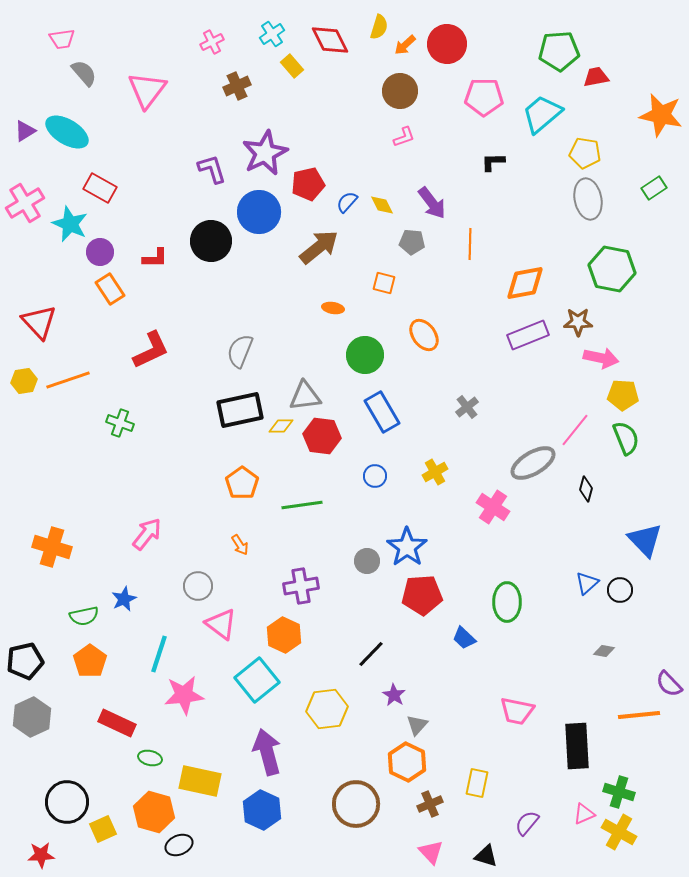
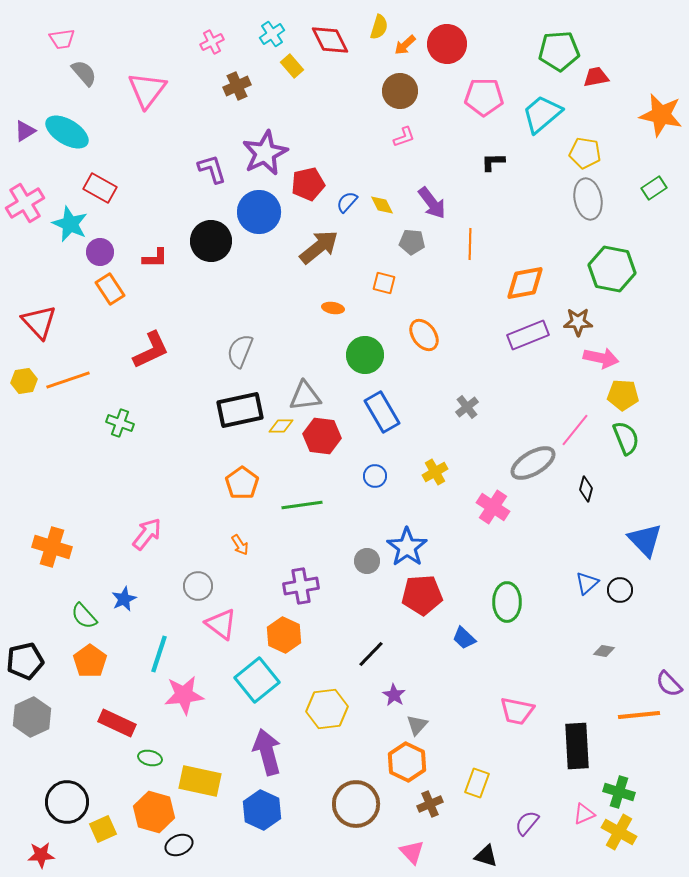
green semicircle at (84, 616): rotated 60 degrees clockwise
yellow rectangle at (477, 783): rotated 8 degrees clockwise
pink triangle at (431, 852): moved 19 px left
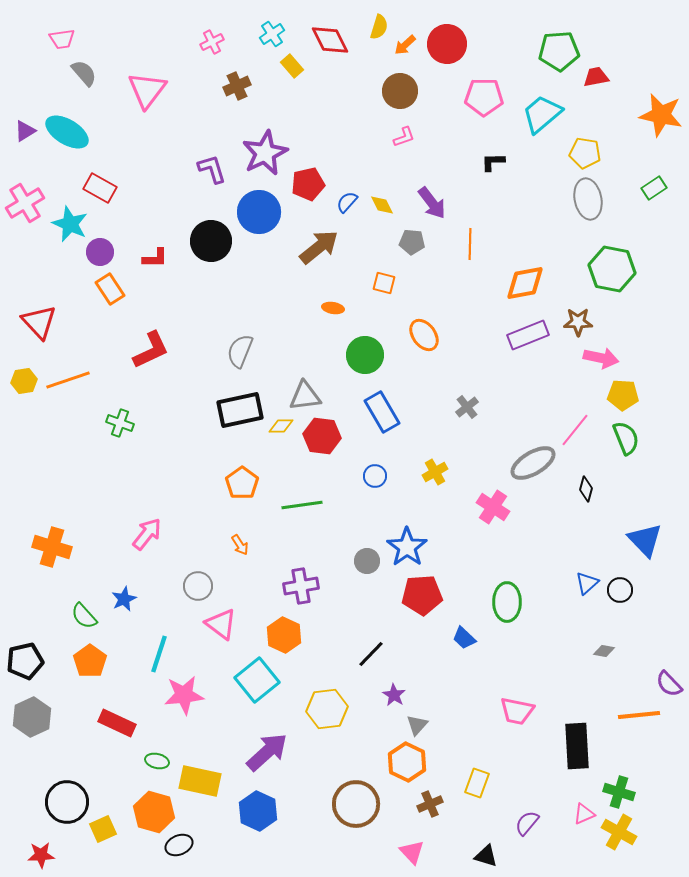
purple arrow at (267, 752): rotated 63 degrees clockwise
green ellipse at (150, 758): moved 7 px right, 3 px down
blue hexagon at (262, 810): moved 4 px left, 1 px down
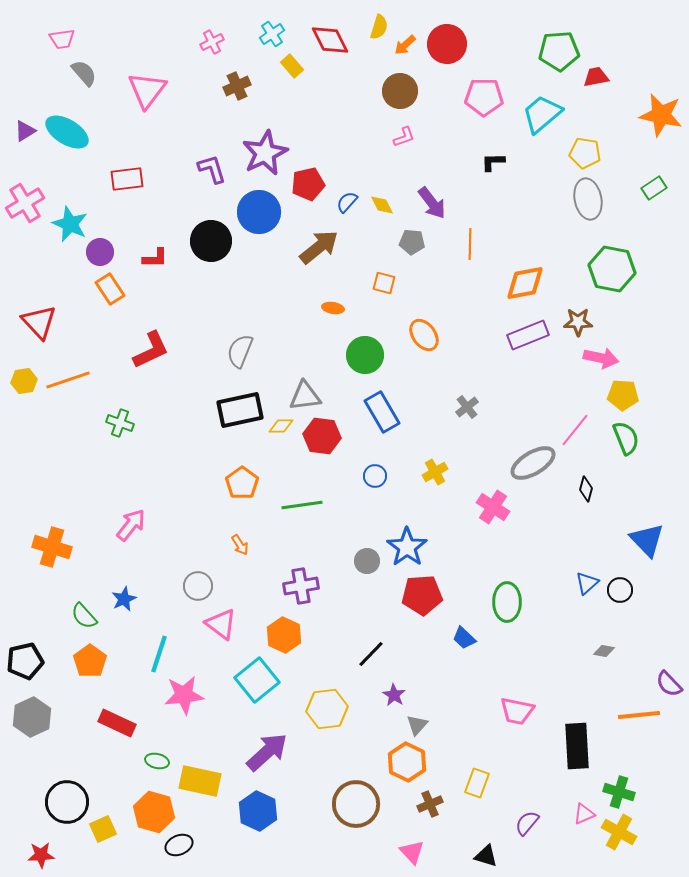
red rectangle at (100, 188): moved 27 px right, 9 px up; rotated 36 degrees counterclockwise
pink arrow at (147, 534): moved 16 px left, 9 px up
blue triangle at (645, 540): moved 2 px right
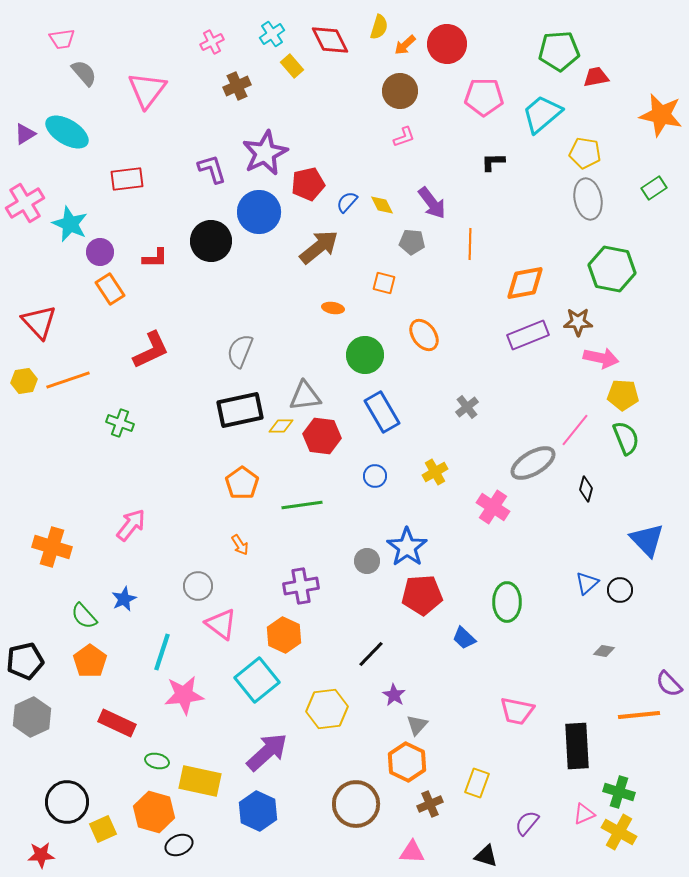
purple triangle at (25, 131): moved 3 px down
cyan line at (159, 654): moved 3 px right, 2 px up
pink triangle at (412, 852): rotated 44 degrees counterclockwise
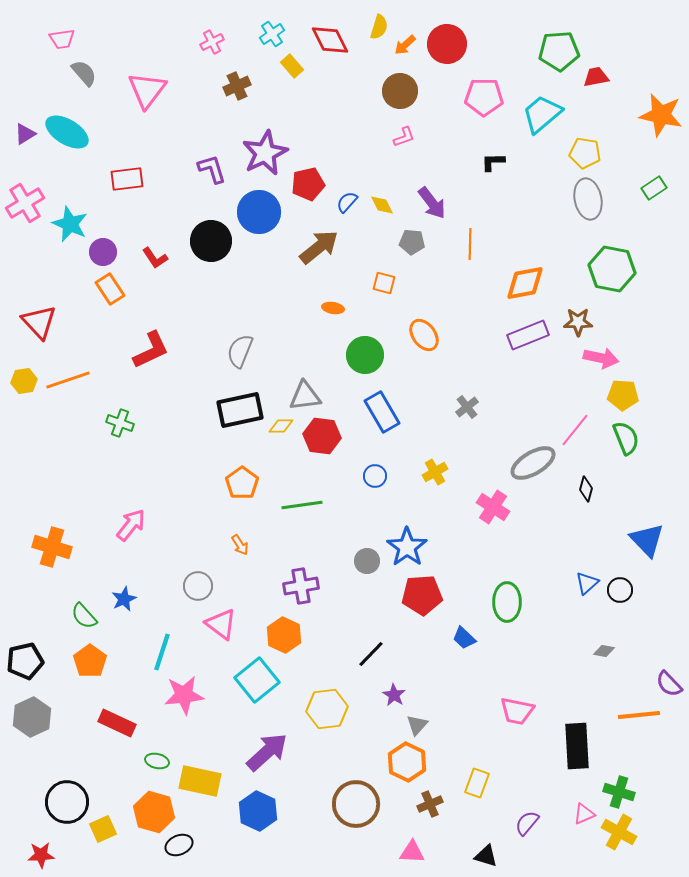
purple circle at (100, 252): moved 3 px right
red L-shape at (155, 258): rotated 56 degrees clockwise
